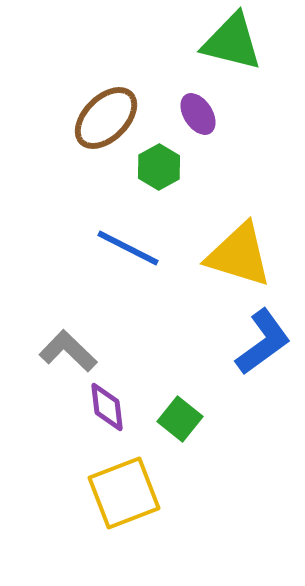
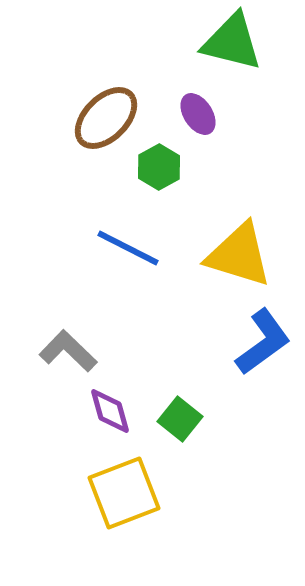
purple diamond: moved 3 px right, 4 px down; rotated 9 degrees counterclockwise
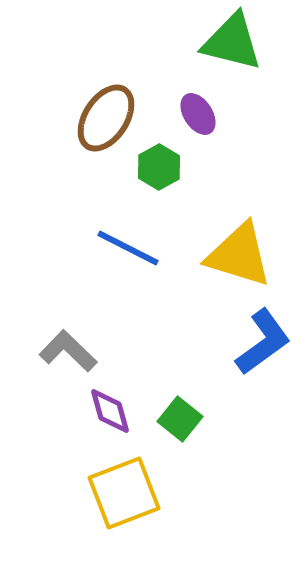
brown ellipse: rotated 12 degrees counterclockwise
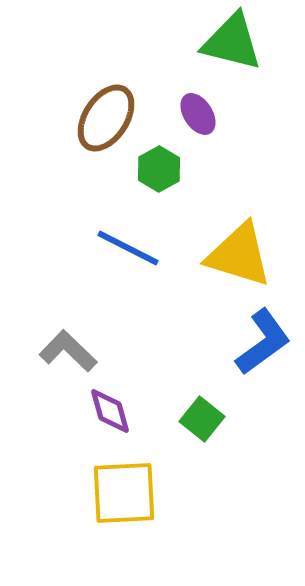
green hexagon: moved 2 px down
green square: moved 22 px right
yellow square: rotated 18 degrees clockwise
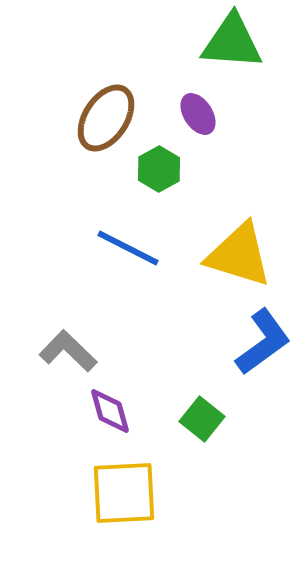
green triangle: rotated 10 degrees counterclockwise
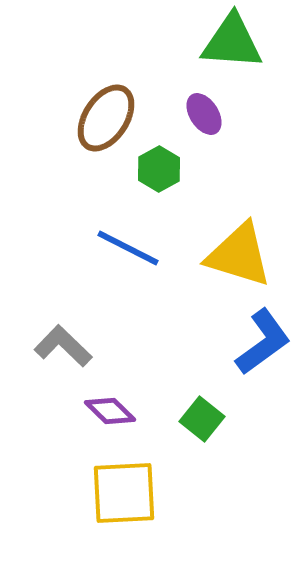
purple ellipse: moved 6 px right
gray L-shape: moved 5 px left, 5 px up
purple diamond: rotated 30 degrees counterclockwise
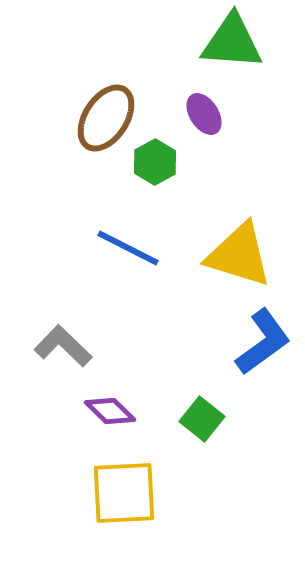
green hexagon: moved 4 px left, 7 px up
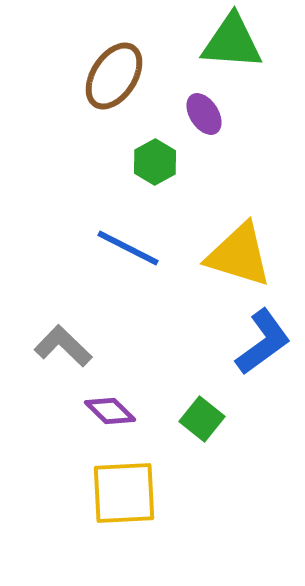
brown ellipse: moved 8 px right, 42 px up
